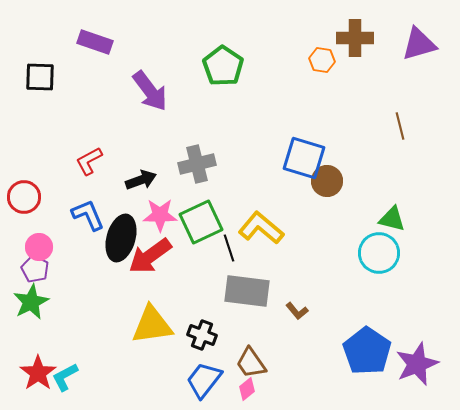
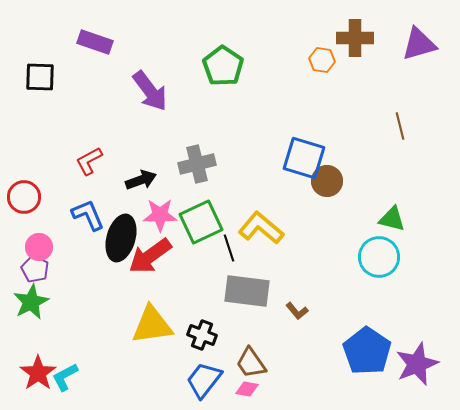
cyan circle: moved 4 px down
pink diamond: rotated 50 degrees clockwise
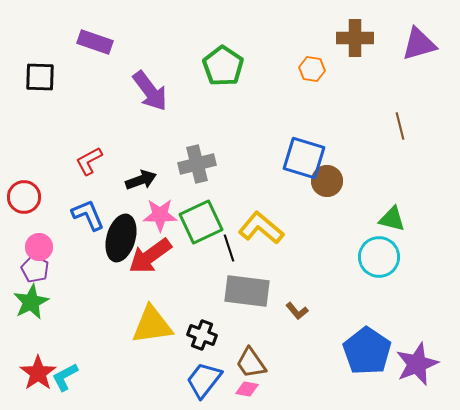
orange hexagon: moved 10 px left, 9 px down
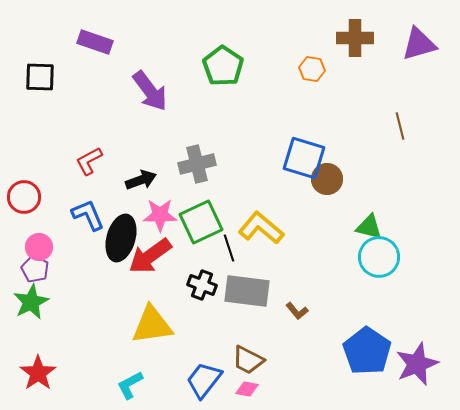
brown circle: moved 2 px up
green triangle: moved 23 px left, 8 px down
black cross: moved 50 px up
brown trapezoid: moved 3 px left, 3 px up; rotated 28 degrees counterclockwise
cyan L-shape: moved 65 px right, 8 px down
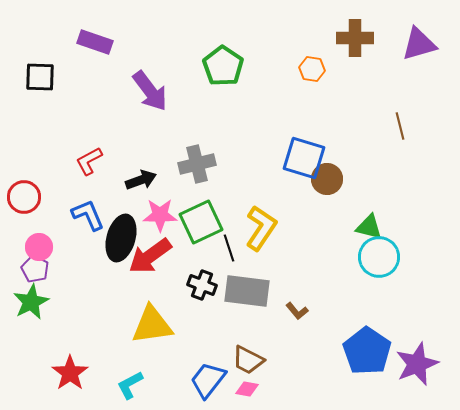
yellow L-shape: rotated 84 degrees clockwise
red star: moved 32 px right
blue trapezoid: moved 4 px right
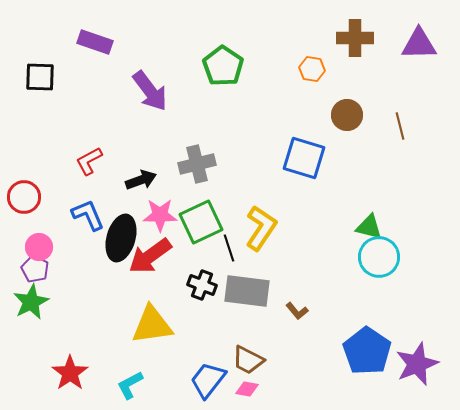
purple triangle: rotated 15 degrees clockwise
brown circle: moved 20 px right, 64 px up
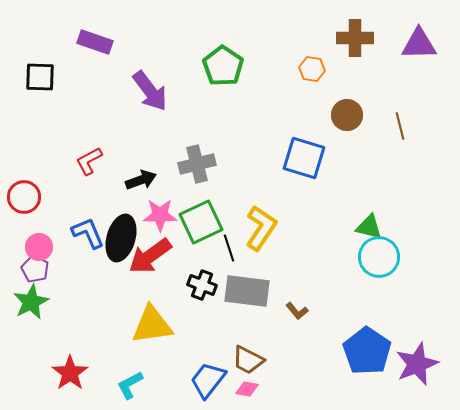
blue L-shape: moved 18 px down
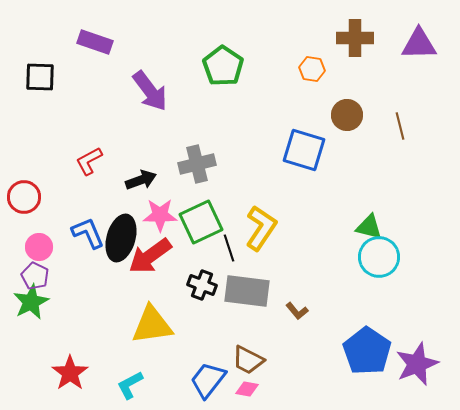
blue square: moved 8 px up
purple pentagon: moved 7 px down
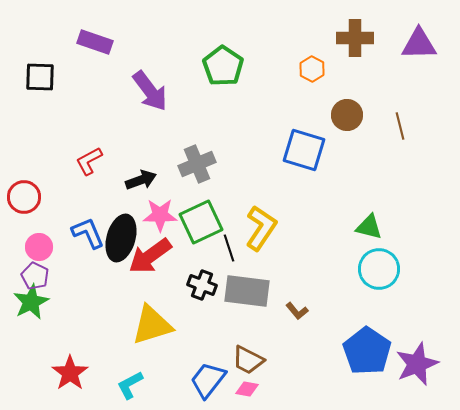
orange hexagon: rotated 20 degrees clockwise
gray cross: rotated 9 degrees counterclockwise
cyan circle: moved 12 px down
yellow triangle: rotated 9 degrees counterclockwise
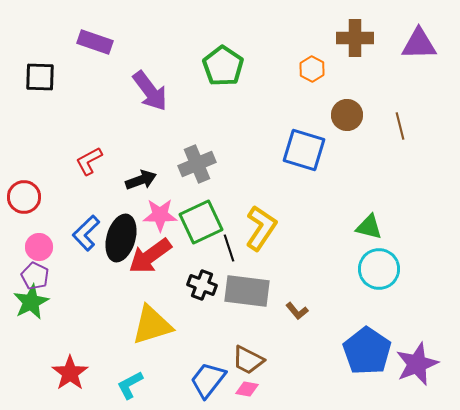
blue L-shape: moved 2 px left; rotated 111 degrees counterclockwise
